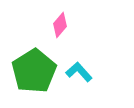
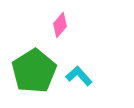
cyan L-shape: moved 4 px down
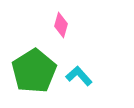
pink diamond: moved 1 px right; rotated 25 degrees counterclockwise
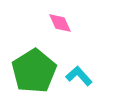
pink diamond: moved 1 px left, 2 px up; rotated 40 degrees counterclockwise
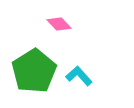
pink diamond: moved 1 px left, 1 px down; rotated 20 degrees counterclockwise
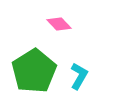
cyan L-shape: rotated 72 degrees clockwise
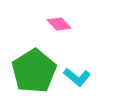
cyan L-shape: moved 2 px left, 1 px down; rotated 100 degrees clockwise
